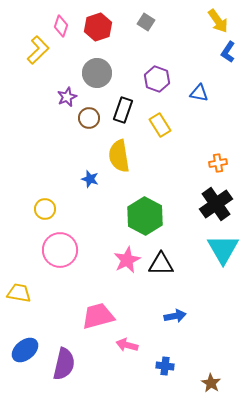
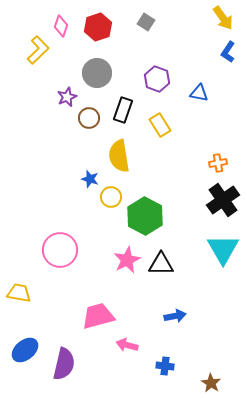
yellow arrow: moved 5 px right, 3 px up
black cross: moved 7 px right, 4 px up
yellow circle: moved 66 px right, 12 px up
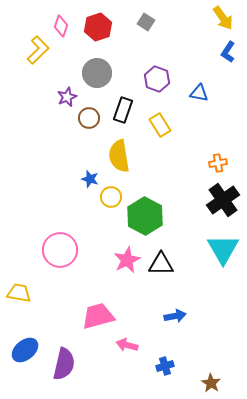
blue cross: rotated 24 degrees counterclockwise
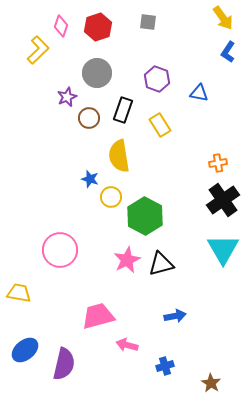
gray square: moved 2 px right; rotated 24 degrees counterclockwise
black triangle: rotated 16 degrees counterclockwise
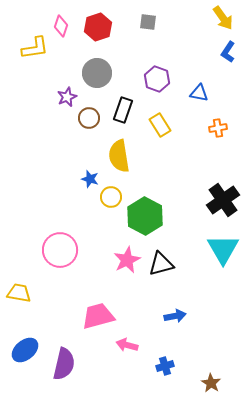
yellow L-shape: moved 3 px left, 2 px up; rotated 36 degrees clockwise
orange cross: moved 35 px up
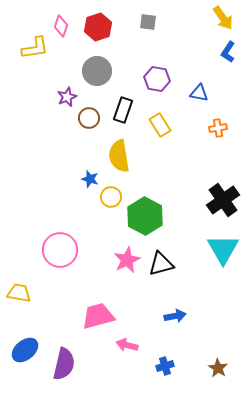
gray circle: moved 2 px up
purple hexagon: rotated 10 degrees counterclockwise
brown star: moved 7 px right, 15 px up
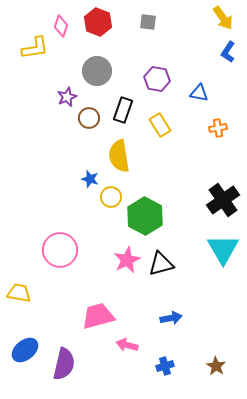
red hexagon: moved 5 px up; rotated 20 degrees counterclockwise
blue arrow: moved 4 px left, 2 px down
brown star: moved 2 px left, 2 px up
